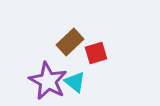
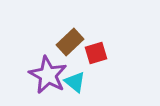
purple star: moved 6 px up
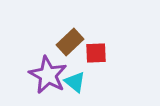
red square: rotated 15 degrees clockwise
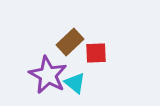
cyan triangle: moved 1 px down
